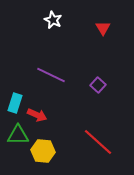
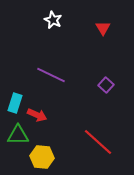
purple square: moved 8 px right
yellow hexagon: moved 1 px left, 6 px down
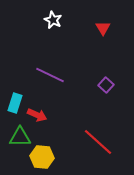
purple line: moved 1 px left
green triangle: moved 2 px right, 2 px down
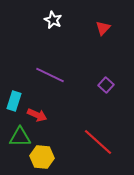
red triangle: rotated 14 degrees clockwise
cyan rectangle: moved 1 px left, 2 px up
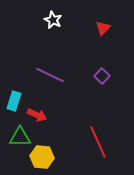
purple square: moved 4 px left, 9 px up
red line: rotated 24 degrees clockwise
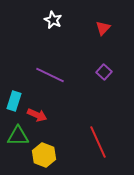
purple square: moved 2 px right, 4 px up
green triangle: moved 2 px left, 1 px up
yellow hexagon: moved 2 px right, 2 px up; rotated 15 degrees clockwise
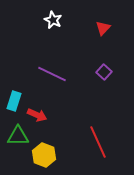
purple line: moved 2 px right, 1 px up
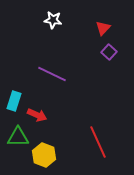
white star: rotated 18 degrees counterclockwise
purple square: moved 5 px right, 20 px up
green triangle: moved 1 px down
